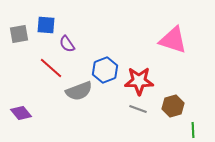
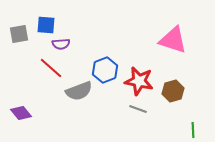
purple semicircle: moved 6 px left; rotated 60 degrees counterclockwise
red star: rotated 12 degrees clockwise
brown hexagon: moved 15 px up
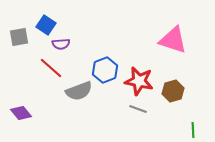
blue square: rotated 30 degrees clockwise
gray square: moved 3 px down
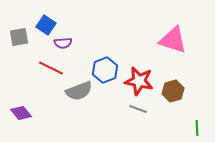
purple semicircle: moved 2 px right, 1 px up
red line: rotated 15 degrees counterclockwise
green line: moved 4 px right, 2 px up
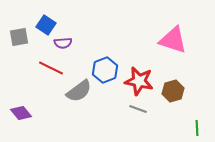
gray semicircle: rotated 16 degrees counterclockwise
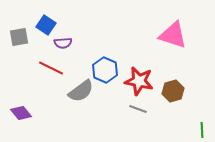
pink triangle: moved 5 px up
blue hexagon: rotated 15 degrees counterclockwise
gray semicircle: moved 2 px right
green line: moved 5 px right, 2 px down
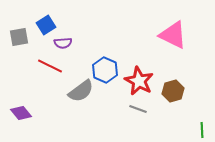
blue square: rotated 24 degrees clockwise
pink triangle: rotated 8 degrees clockwise
red line: moved 1 px left, 2 px up
red star: rotated 16 degrees clockwise
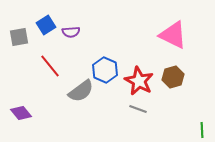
purple semicircle: moved 8 px right, 11 px up
red line: rotated 25 degrees clockwise
brown hexagon: moved 14 px up
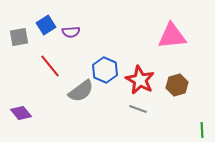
pink triangle: moved 1 px left, 1 px down; rotated 32 degrees counterclockwise
brown hexagon: moved 4 px right, 8 px down
red star: moved 1 px right, 1 px up
